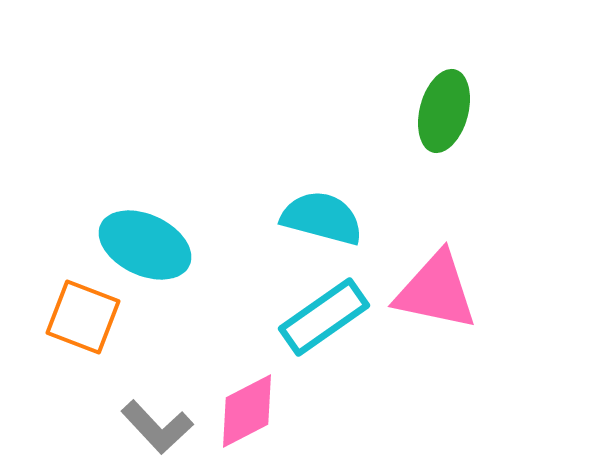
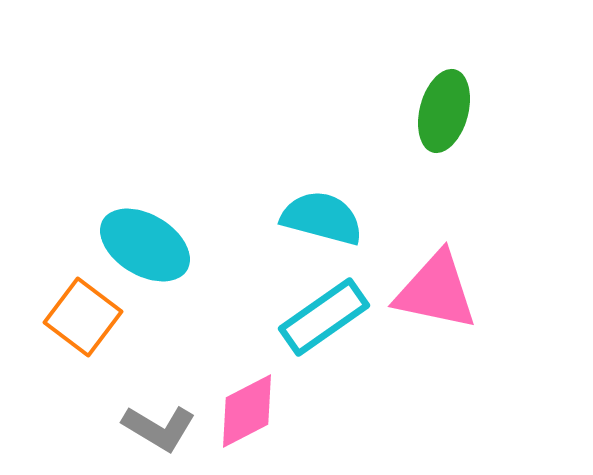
cyan ellipse: rotated 6 degrees clockwise
orange square: rotated 16 degrees clockwise
gray L-shape: moved 2 px right, 1 px down; rotated 16 degrees counterclockwise
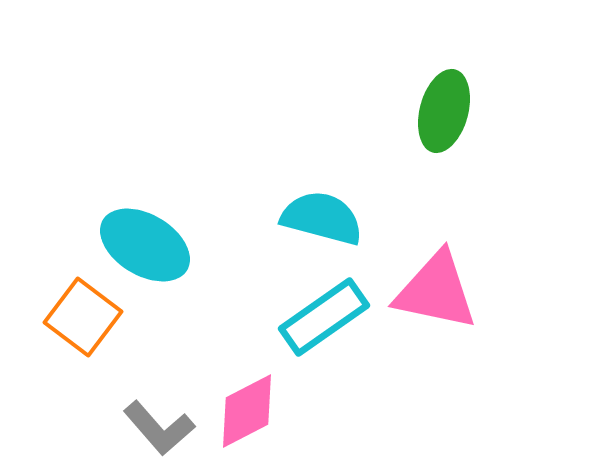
gray L-shape: rotated 18 degrees clockwise
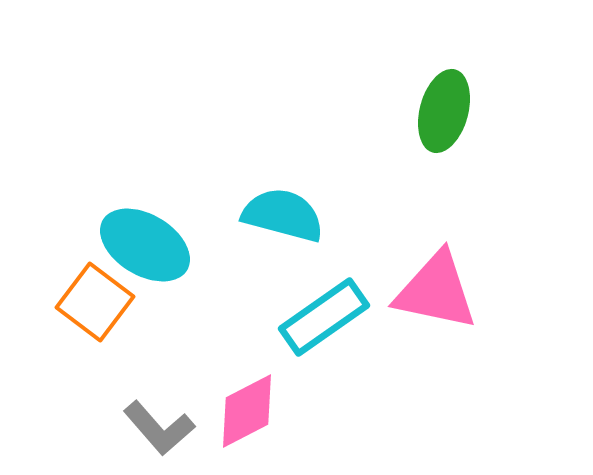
cyan semicircle: moved 39 px left, 3 px up
orange square: moved 12 px right, 15 px up
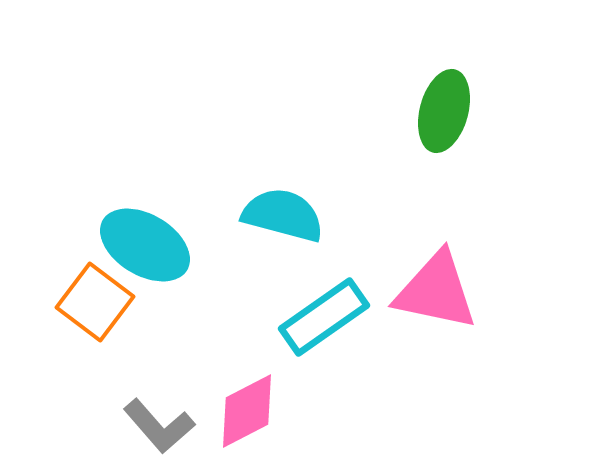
gray L-shape: moved 2 px up
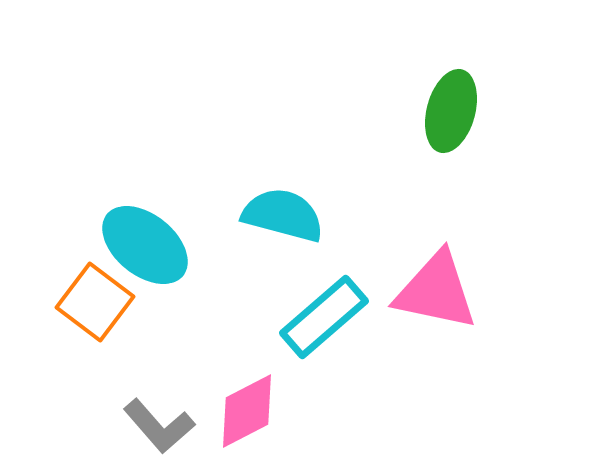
green ellipse: moved 7 px right
cyan ellipse: rotated 8 degrees clockwise
cyan rectangle: rotated 6 degrees counterclockwise
